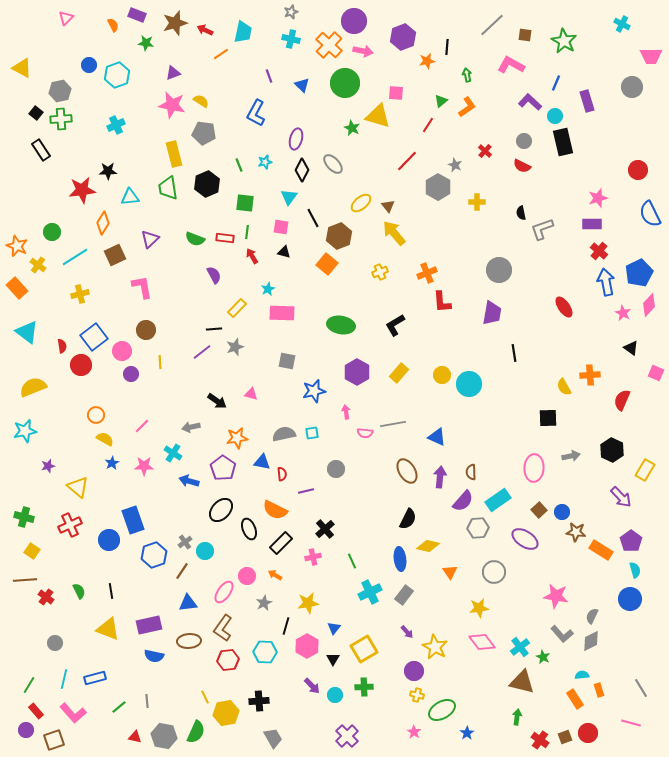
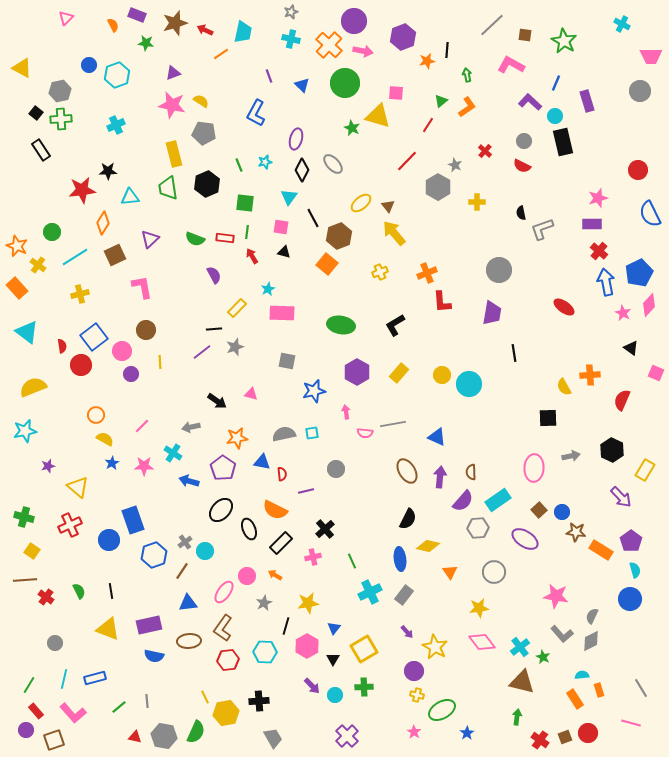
black line at (447, 47): moved 3 px down
gray circle at (632, 87): moved 8 px right, 4 px down
red ellipse at (564, 307): rotated 20 degrees counterclockwise
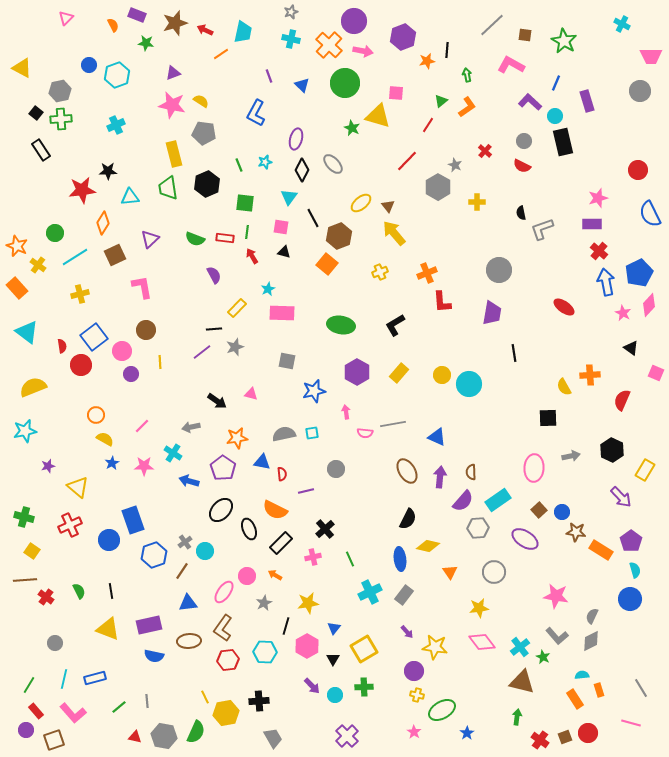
green circle at (52, 232): moved 3 px right, 1 px down
green line at (352, 561): moved 2 px left, 2 px up
gray L-shape at (562, 634): moved 5 px left, 2 px down
yellow star at (435, 647): rotated 20 degrees counterclockwise
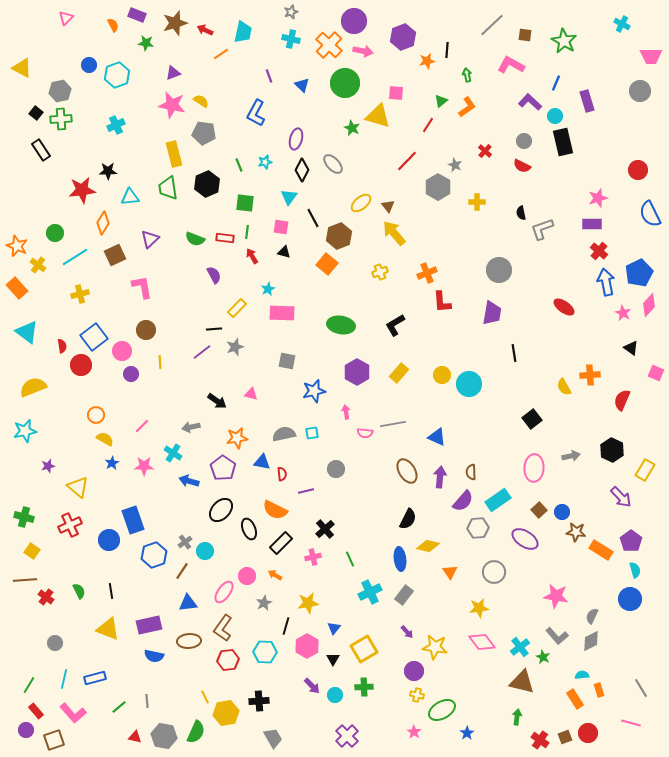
black square at (548, 418): moved 16 px left, 1 px down; rotated 36 degrees counterclockwise
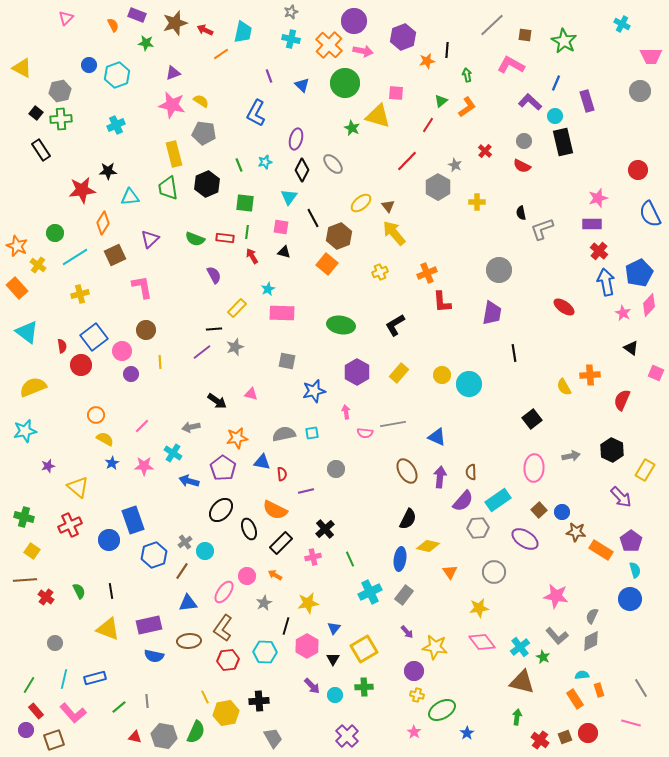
blue ellipse at (400, 559): rotated 15 degrees clockwise
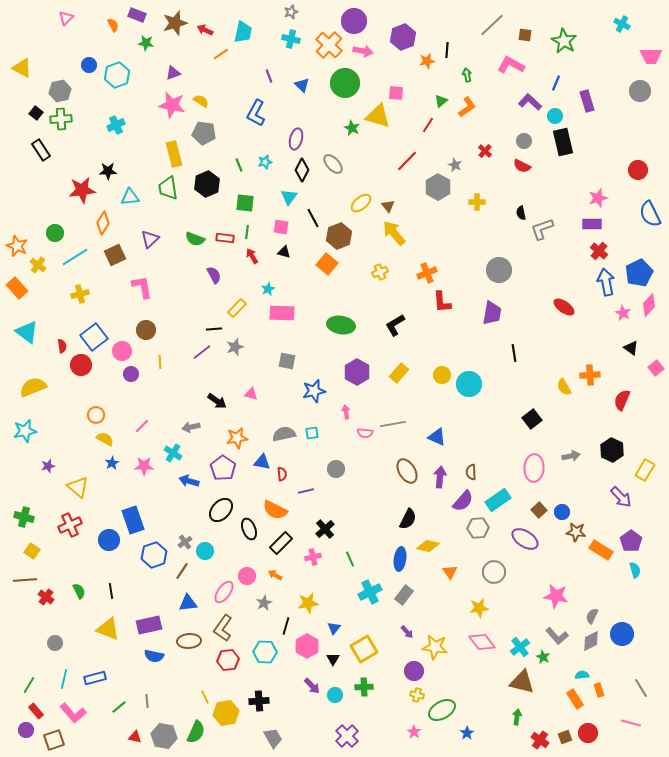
pink square at (656, 373): moved 5 px up; rotated 28 degrees clockwise
blue circle at (630, 599): moved 8 px left, 35 px down
